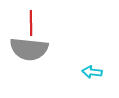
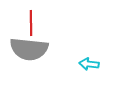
cyan arrow: moved 3 px left, 8 px up
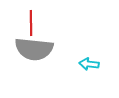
gray semicircle: moved 5 px right
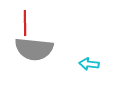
red line: moved 6 px left
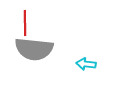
cyan arrow: moved 3 px left
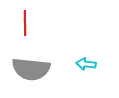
gray semicircle: moved 3 px left, 20 px down
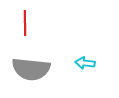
cyan arrow: moved 1 px left, 1 px up
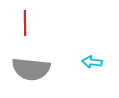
cyan arrow: moved 7 px right, 1 px up
